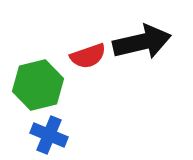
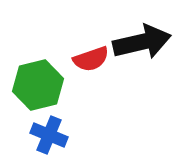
red semicircle: moved 3 px right, 3 px down
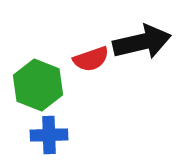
green hexagon: rotated 24 degrees counterclockwise
blue cross: rotated 24 degrees counterclockwise
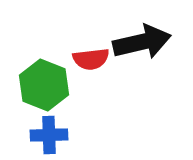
red semicircle: rotated 12 degrees clockwise
green hexagon: moved 6 px right
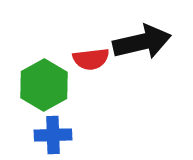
green hexagon: rotated 9 degrees clockwise
blue cross: moved 4 px right
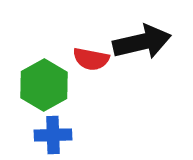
red semicircle: rotated 18 degrees clockwise
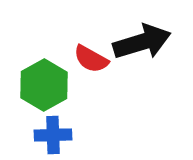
black arrow: rotated 4 degrees counterclockwise
red semicircle: rotated 18 degrees clockwise
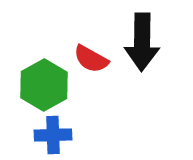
black arrow: rotated 108 degrees clockwise
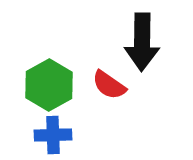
red semicircle: moved 18 px right, 26 px down; rotated 6 degrees clockwise
green hexagon: moved 5 px right
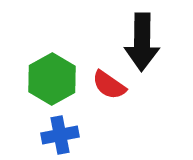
green hexagon: moved 3 px right, 6 px up
blue cross: moved 7 px right; rotated 9 degrees counterclockwise
